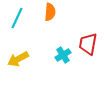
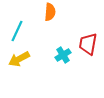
cyan line: moved 13 px down
yellow arrow: moved 1 px right
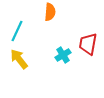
yellow arrow: rotated 80 degrees clockwise
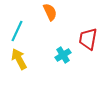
orange semicircle: rotated 30 degrees counterclockwise
red trapezoid: moved 5 px up
yellow arrow: rotated 10 degrees clockwise
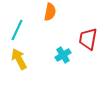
orange semicircle: rotated 36 degrees clockwise
cyan line: moved 1 px up
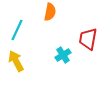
yellow arrow: moved 3 px left, 2 px down
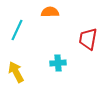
orange semicircle: rotated 102 degrees counterclockwise
cyan cross: moved 5 px left, 8 px down; rotated 28 degrees clockwise
yellow arrow: moved 11 px down
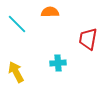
cyan line: moved 6 px up; rotated 70 degrees counterclockwise
